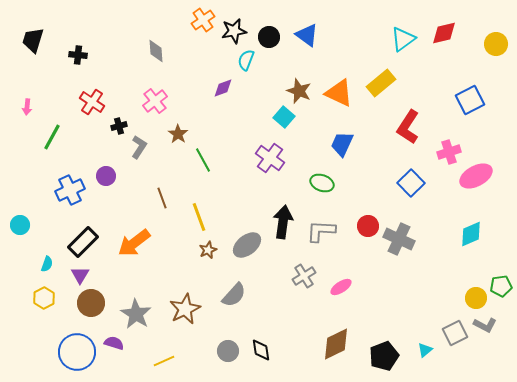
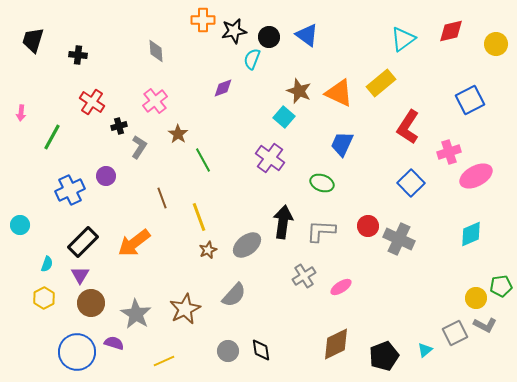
orange cross at (203, 20): rotated 35 degrees clockwise
red diamond at (444, 33): moved 7 px right, 2 px up
cyan semicircle at (246, 60): moved 6 px right, 1 px up
pink arrow at (27, 107): moved 6 px left, 6 px down
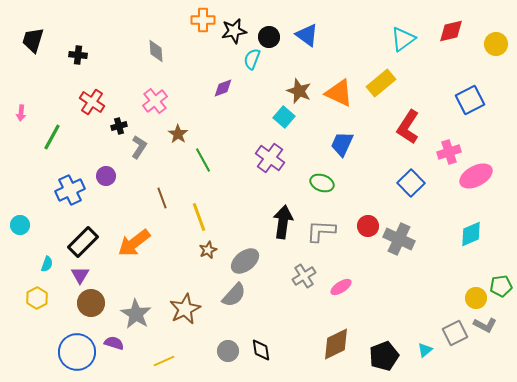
gray ellipse at (247, 245): moved 2 px left, 16 px down
yellow hexagon at (44, 298): moved 7 px left
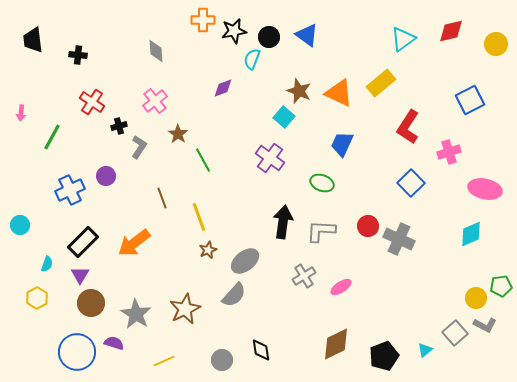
black trapezoid at (33, 40): rotated 24 degrees counterclockwise
pink ellipse at (476, 176): moved 9 px right, 13 px down; rotated 40 degrees clockwise
gray square at (455, 333): rotated 15 degrees counterclockwise
gray circle at (228, 351): moved 6 px left, 9 px down
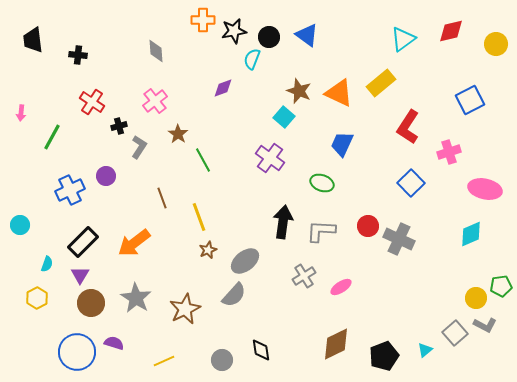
gray star at (136, 314): moved 16 px up
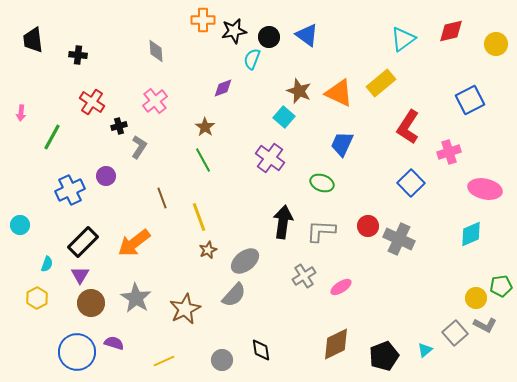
brown star at (178, 134): moved 27 px right, 7 px up
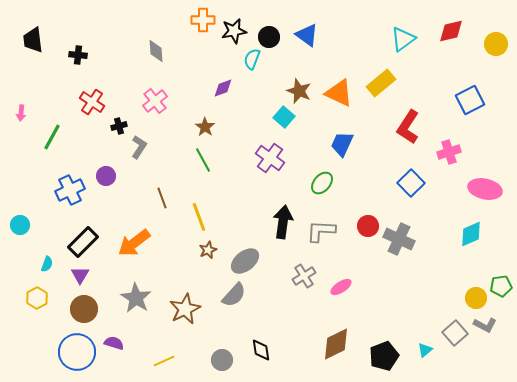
green ellipse at (322, 183): rotated 70 degrees counterclockwise
brown circle at (91, 303): moved 7 px left, 6 px down
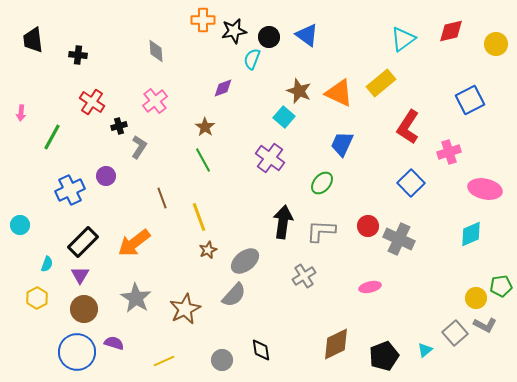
pink ellipse at (341, 287): moved 29 px right; rotated 20 degrees clockwise
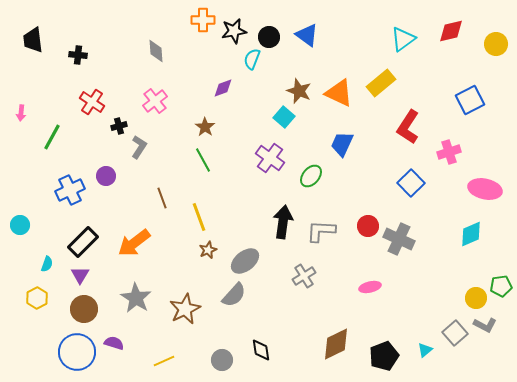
green ellipse at (322, 183): moved 11 px left, 7 px up
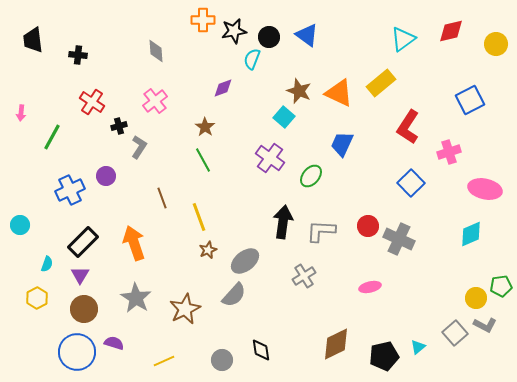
orange arrow at (134, 243): rotated 108 degrees clockwise
cyan triangle at (425, 350): moved 7 px left, 3 px up
black pentagon at (384, 356): rotated 8 degrees clockwise
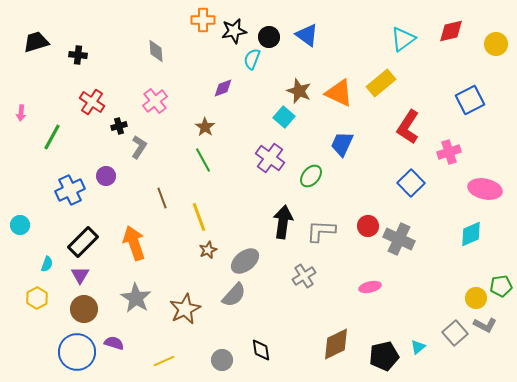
black trapezoid at (33, 40): moved 3 px right, 2 px down; rotated 80 degrees clockwise
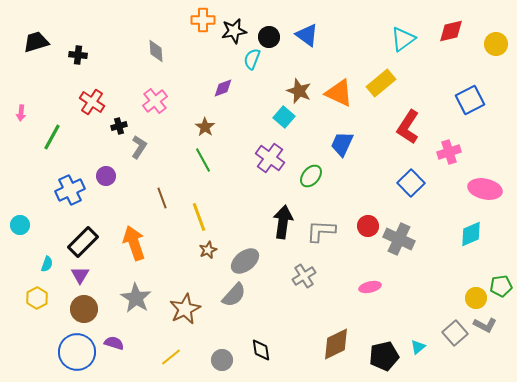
yellow line at (164, 361): moved 7 px right, 4 px up; rotated 15 degrees counterclockwise
